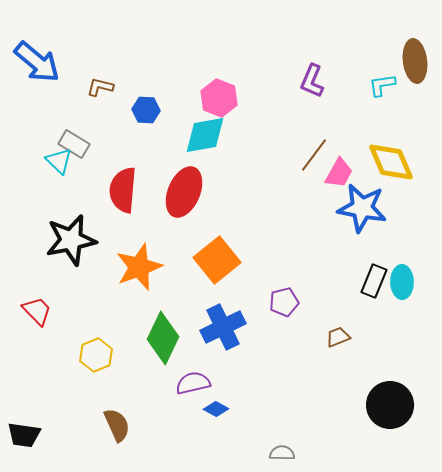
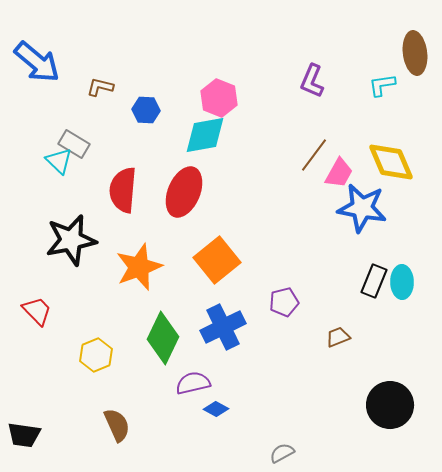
brown ellipse: moved 8 px up
gray semicircle: rotated 30 degrees counterclockwise
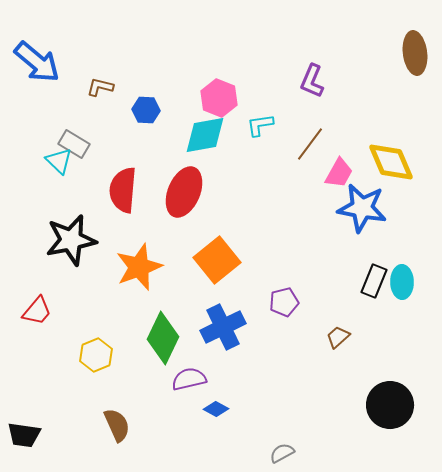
cyan L-shape: moved 122 px left, 40 px down
brown line: moved 4 px left, 11 px up
red trapezoid: rotated 84 degrees clockwise
brown trapezoid: rotated 20 degrees counterclockwise
purple semicircle: moved 4 px left, 4 px up
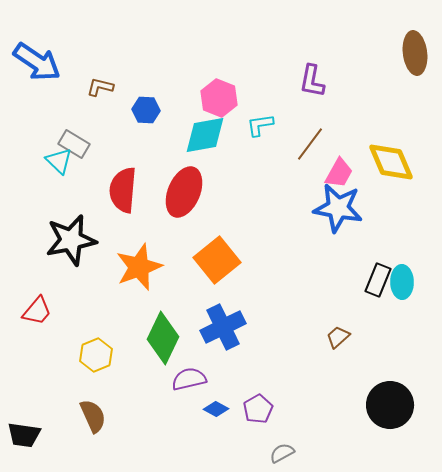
blue arrow: rotated 6 degrees counterclockwise
purple L-shape: rotated 12 degrees counterclockwise
blue star: moved 24 px left
black rectangle: moved 4 px right, 1 px up
purple pentagon: moved 26 px left, 107 px down; rotated 16 degrees counterclockwise
brown semicircle: moved 24 px left, 9 px up
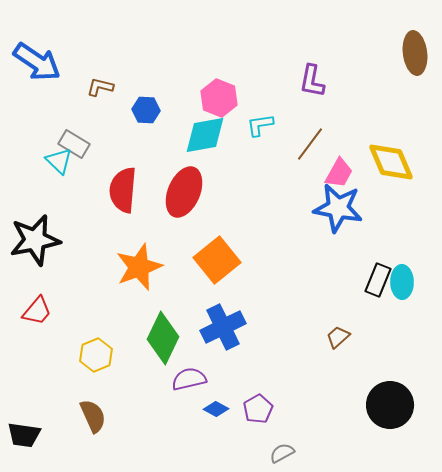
black star: moved 36 px left
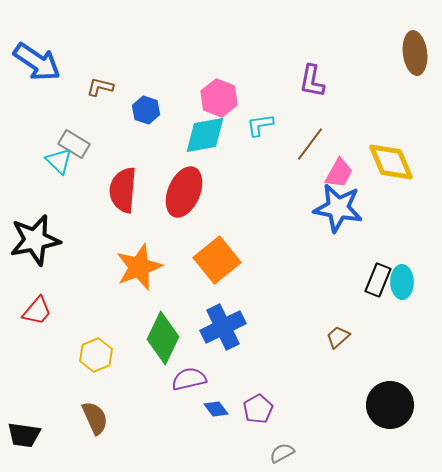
blue hexagon: rotated 16 degrees clockwise
blue diamond: rotated 25 degrees clockwise
brown semicircle: moved 2 px right, 2 px down
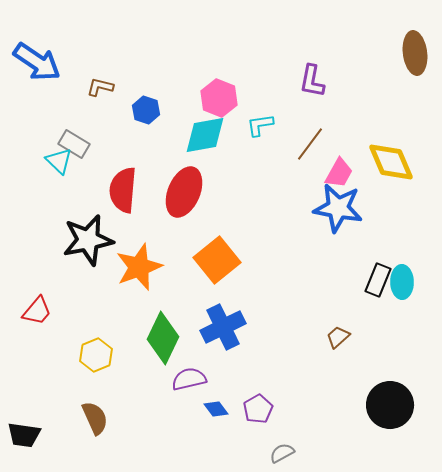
black star: moved 53 px right
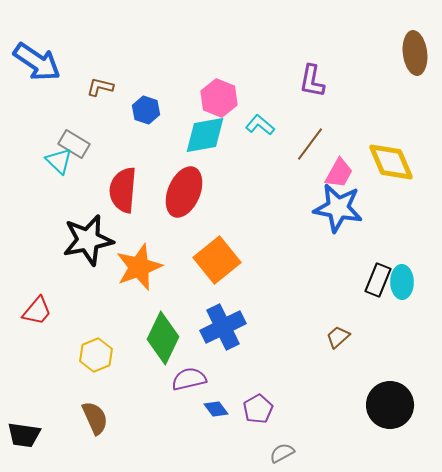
cyan L-shape: rotated 48 degrees clockwise
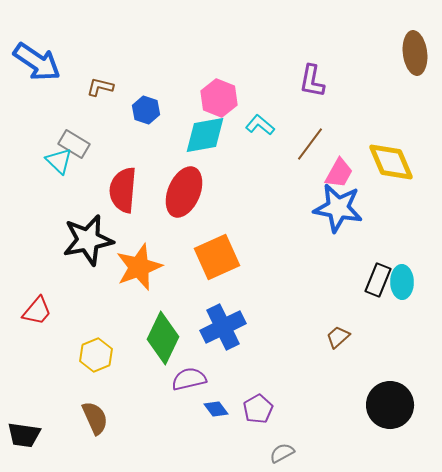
orange square: moved 3 px up; rotated 15 degrees clockwise
